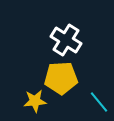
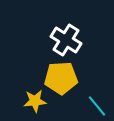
cyan line: moved 2 px left, 4 px down
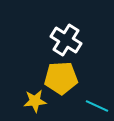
cyan line: rotated 25 degrees counterclockwise
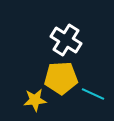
yellow star: moved 1 px up
cyan line: moved 4 px left, 12 px up
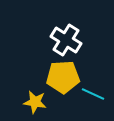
yellow pentagon: moved 2 px right, 1 px up
yellow star: moved 2 px down; rotated 15 degrees clockwise
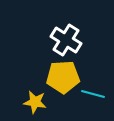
cyan line: rotated 10 degrees counterclockwise
